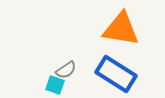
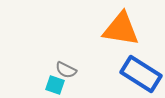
gray semicircle: rotated 60 degrees clockwise
blue rectangle: moved 25 px right
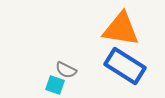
blue rectangle: moved 16 px left, 8 px up
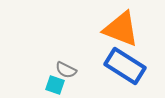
orange triangle: rotated 12 degrees clockwise
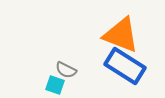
orange triangle: moved 6 px down
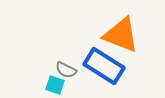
blue rectangle: moved 21 px left
